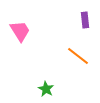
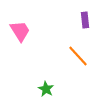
orange line: rotated 10 degrees clockwise
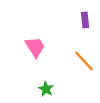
pink trapezoid: moved 15 px right, 16 px down
orange line: moved 6 px right, 5 px down
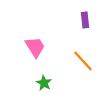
orange line: moved 1 px left
green star: moved 2 px left, 6 px up
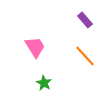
purple rectangle: rotated 35 degrees counterclockwise
orange line: moved 2 px right, 5 px up
